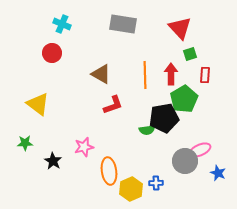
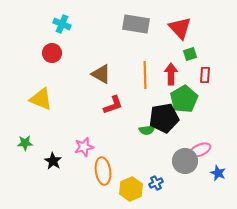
gray rectangle: moved 13 px right
yellow triangle: moved 3 px right, 5 px up; rotated 15 degrees counterclockwise
orange ellipse: moved 6 px left
blue cross: rotated 24 degrees counterclockwise
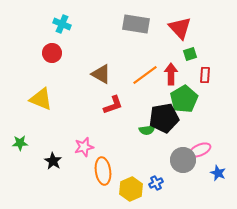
orange line: rotated 56 degrees clockwise
green star: moved 5 px left
gray circle: moved 2 px left, 1 px up
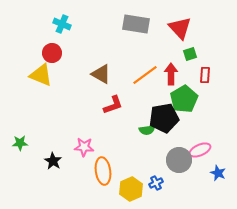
yellow triangle: moved 24 px up
pink star: rotated 18 degrees clockwise
gray circle: moved 4 px left
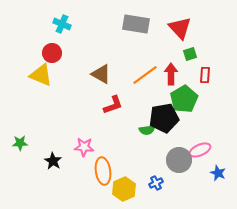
yellow hexagon: moved 7 px left
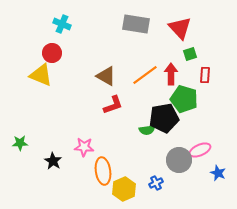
brown triangle: moved 5 px right, 2 px down
green pentagon: rotated 24 degrees counterclockwise
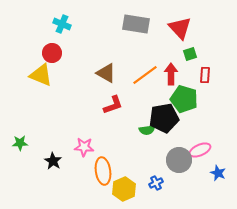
brown triangle: moved 3 px up
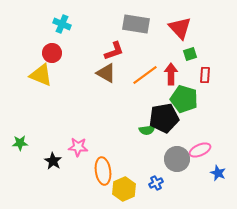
red L-shape: moved 1 px right, 54 px up
pink star: moved 6 px left
gray circle: moved 2 px left, 1 px up
